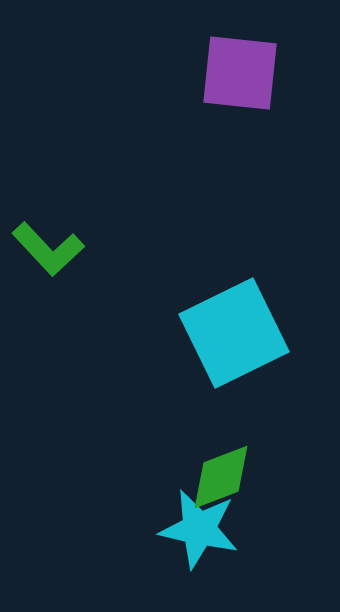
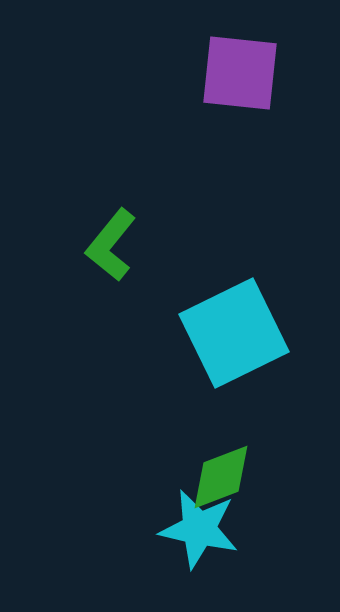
green L-shape: moved 63 px right, 4 px up; rotated 82 degrees clockwise
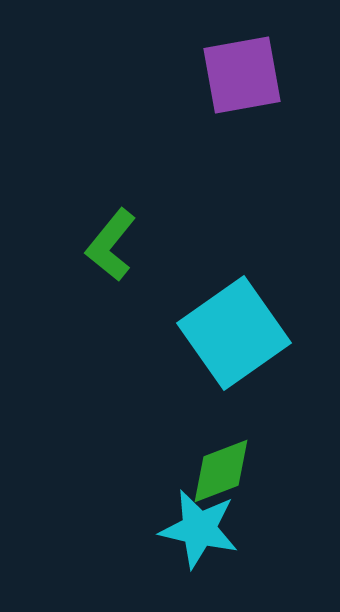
purple square: moved 2 px right, 2 px down; rotated 16 degrees counterclockwise
cyan square: rotated 9 degrees counterclockwise
green diamond: moved 6 px up
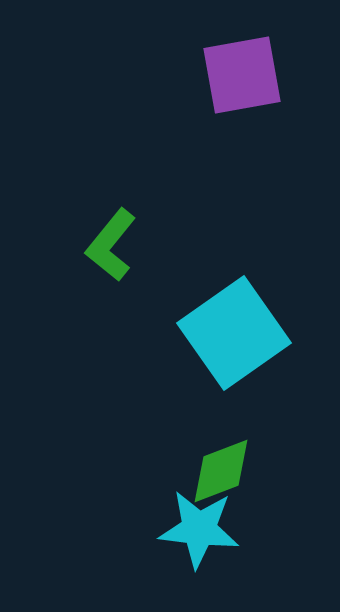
cyan star: rotated 6 degrees counterclockwise
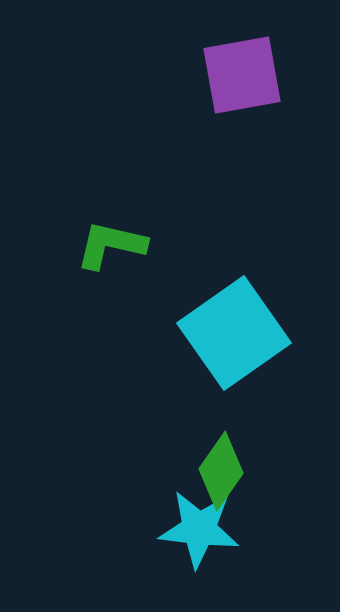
green L-shape: rotated 64 degrees clockwise
green diamond: rotated 34 degrees counterclockwise
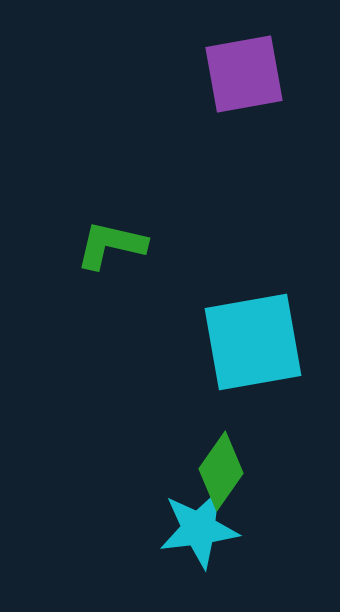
purple square: moved 2 px right, 1 px up
cyan square: moved 19 px right, 9 px down; rotated 25 degrees clockwise
cyan star: rotated 14 degrees counterclockwise
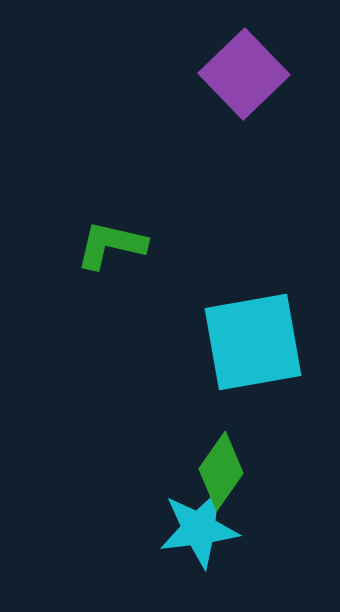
purple square: rotated 34 degrees counterclockwise
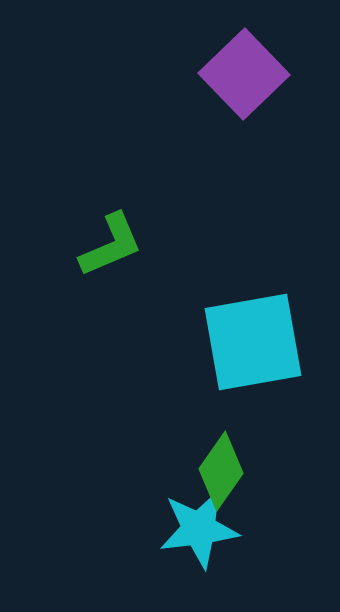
green L-shape: rotated 144 degrees clockwise
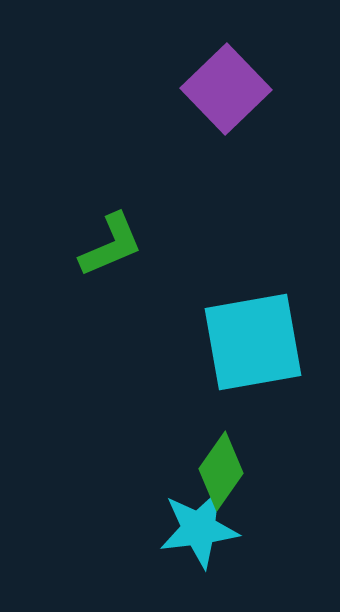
purple square: moved 18 px left, 15 px down
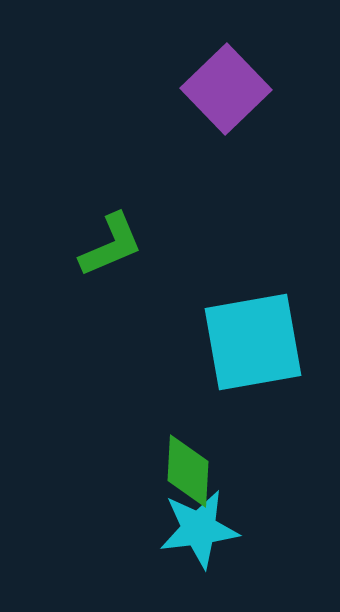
green diamond: moved 33 px left; rotated 32 degrees counterclockwise
